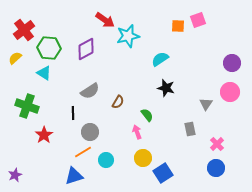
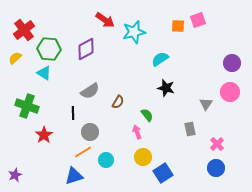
cyan star: moved 6 px right, 4 px up
green hexagon: moved 1 px down
yellow circle: moved 1 px up
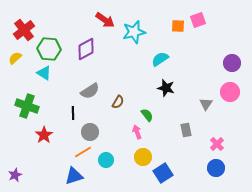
gray rectangle: moved 4 px left, 1 px down
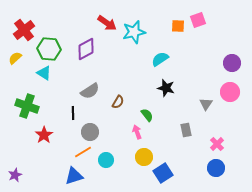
red arrow: moved 2 px right, 3 px down
yellow circle: moved 1 px right
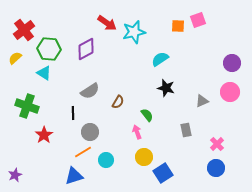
gray triangle: moved 4 px left, 3 px up; rotated 32 degrees clockwise
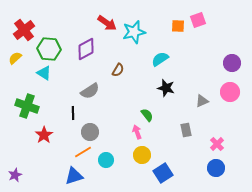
brown semicircle: moved 32 px up
yellow circle: moved 2 px left, 2 px up
